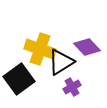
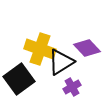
purple diamond: moved 1 px down
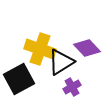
black square: rotated 8 degrees clockwise
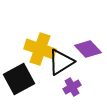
purple diamond: moved 1 px right, 1 px down
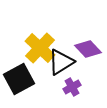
yellow cross: moved 1 px up; rotated 24 degrees clockwise
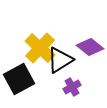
purple diamond: moved 2 px right, 2 px up; rotated 8 degrees counterclockwise
black triangle: moved 1 px left, 2 px up
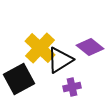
purple cross: rotated 18 degrees clockwise
